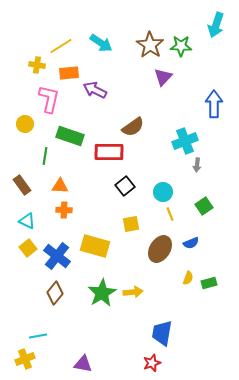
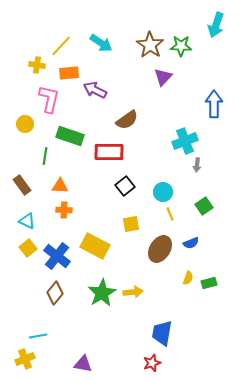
yellow line at (61, 46): rotated 15 degrees counterclockwise
brown semicircle at (133, 127): moved 6 px left, 7 px up
yellow rectangle at (95, 246): rotated 12 degrees clockwise
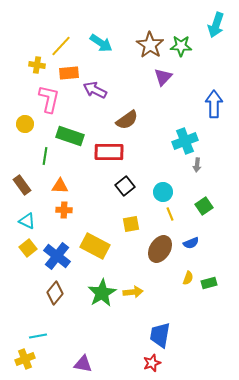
blue trapezoid at (162, 333): moved 2 px left, 2 px down
